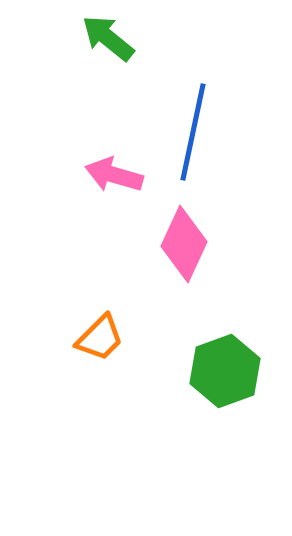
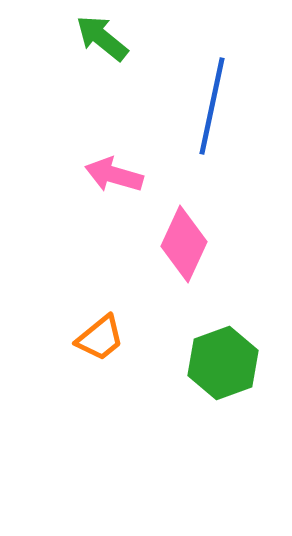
green arrow: moved 6 px left
blue line: moved 19 px right, 26 px up
orange trapezoid: rotated 6 degrees clockwise
green hexagon: moved 2 px left, 8 px up
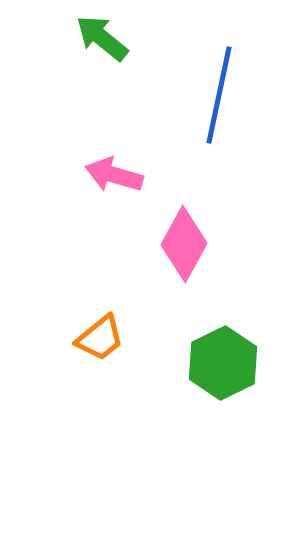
blue line: moved 7 px right, 11 px up
pink diamond: rotated 4 degrees clockwise
green hexagon: rotated 6 degrees counterclockwise
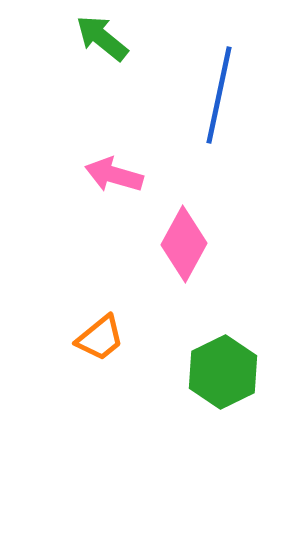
green hexagon: moved 9 px down
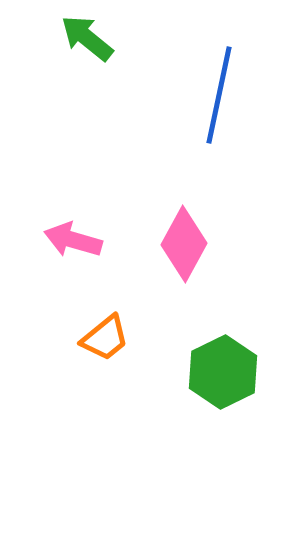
green arrow: moved 15 px left
pink arrow: moved 41 px left, 65 px down
orange trapezoid: moved 5 px right
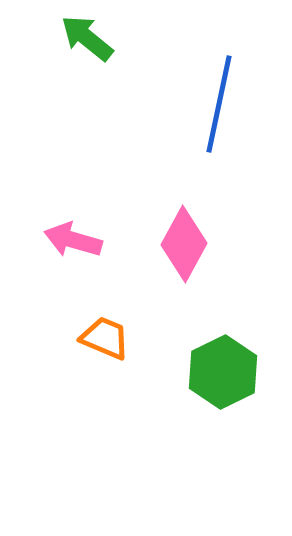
blue line: moved 9 px down
orange trapezoid: rotated 118 degrees counterclockwise
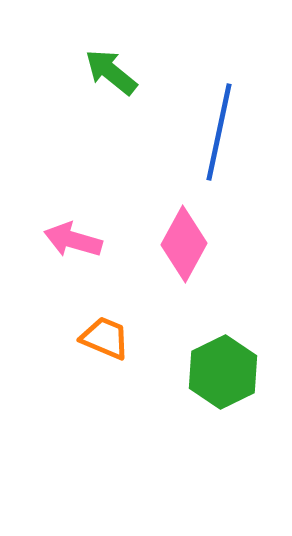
green arrow: moved 24 px right, 34 px down
blue line: moved 28 px down
